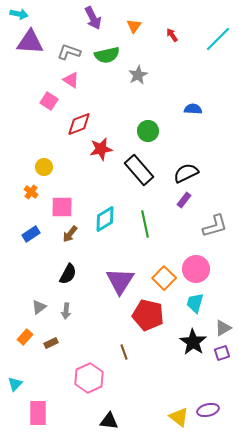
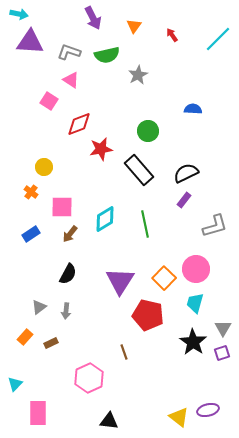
gray triangle at (223, 328): rotated 30 degrees counterclockwise
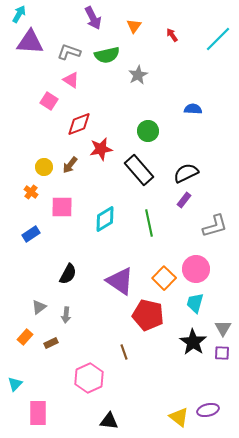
cyan arrow at (19, 14): rotated 72 degrees counterclockwise
green line at (145, 224): moved 4 px right, 1 px up
brown arrow at (70, 234): moved 69 px up
purple triangle at (120, 281): rotated 28 degrees counterclockwise
gray arrow at (66, 311): moved 4 px down
purple square at (222, 353): rotated 21 degrees clockwise
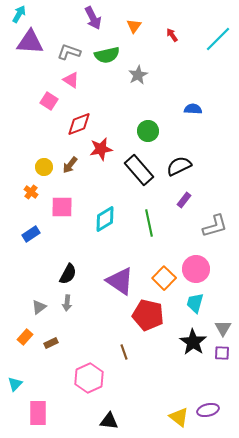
black semicircle at (186, 173): moved 7 px left, 7 px up
gray arrow at (66, 315): moved 1 px right, 12 px up
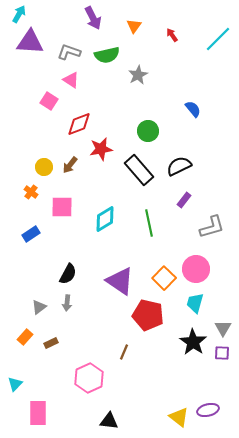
blue semicircle at (193, 109): rotated 48 degrees clockwise
gray L-shape at (215, 226): moved 3 px left, 1 px down
brown line at (124, 352): rotated 42 degrees clockwise
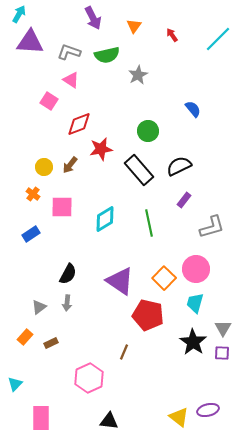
orange cross at (31, 192): moved 2 px right, 2 px down
pink rectangle at (38, 413): moved 3 px right, 5 px down
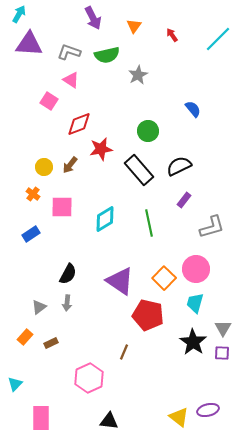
purple triangle at (30, 42): moved 1 px left, 2 px down
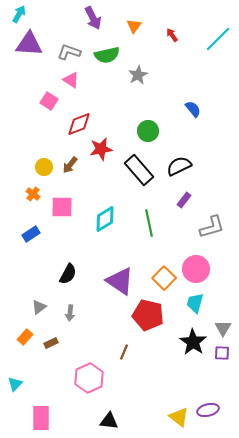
gray arrow at (67, 303): moved 3 px right, 10 px down
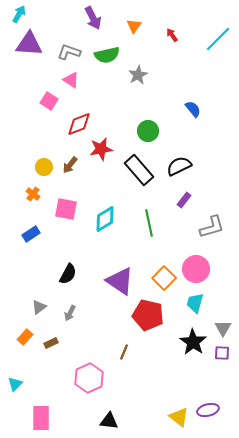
pink square at (62, 207): moved 4 px right, 2 px down; rotated 10 degrees clockwise
gray arrow at (70, 313): rotated 21 degrees clockwise
